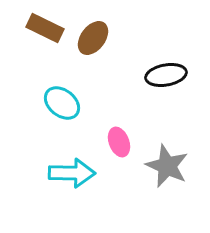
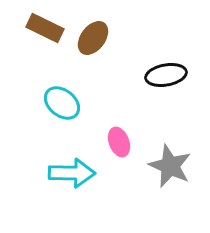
gray star: moved 3 px right
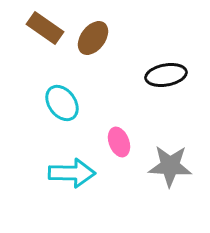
brown rectangle: rotated 9 degrees clockwise
cyan ellipse: rotated 15 degrees clockwise
gray star: rotated 21 degrees counterclockwise
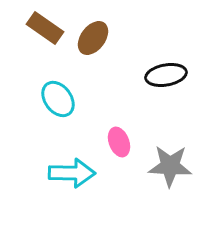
cyan ellipse: moved 4 px left, 4 px up
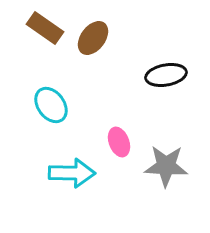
cyan ellipse: moved 7 px left, 6 px down
gray star: moved 4 px left
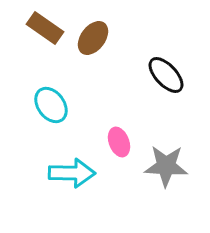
black ellipse: rotated 57 degrees clockwise
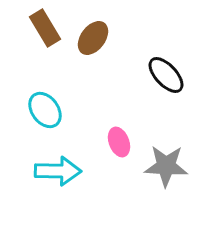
brown rectangle: rotated 24 degrees clockwise
cyan ellipse: moved 6 px left, 5 px down
cyan arrow: moved 14 px left, 2 px up
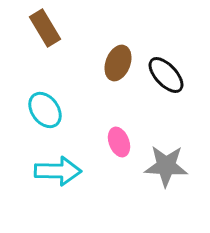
brown ellipse: moved 25 px right, 25 px down; rotated 16 degrees counterclockwise
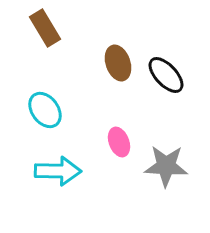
brown ellipse: rotated 40 degrees counterclockwise
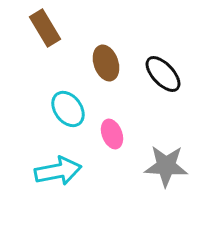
brown ellipse: moved 12 px left
black ellipse: moved 3 px left, 1 px up
cyan ellipse: moved 23 px right, 1 px up
pink ellipse: moved 7 px left, 8 px up
cyan arrow: rotated 12 degrees counterclockwise
